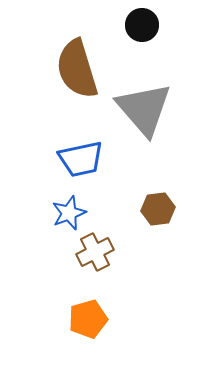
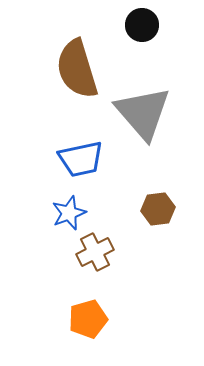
gray triangle: moved 1 px left, 4 px down
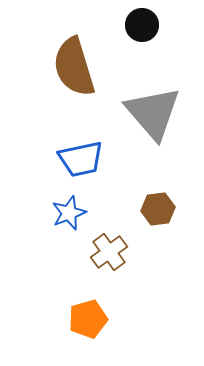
brown semicircle: moved 3 px left, 2 px up
gray triangle: moved 10 px right
brown cross: moved 14 px right; rotated 9 degrees counterclockwise
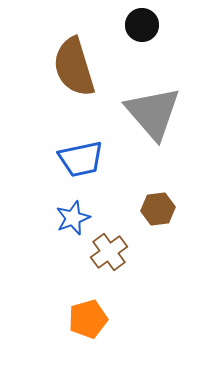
blue star: moved 4 px right, 5 px down
